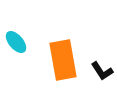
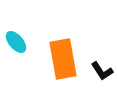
orange rectangle: moved 1 px up
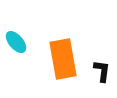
black L-shape: rotated 140 degrees counterclockwise
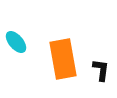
black L-shape: moved 1 px left, 1 px up
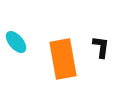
black L-shape: moved 23 px up
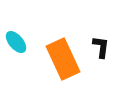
orange rectangle: rotated 15 degrees counterclockwise
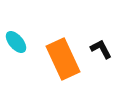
black L-shape: moved 2 px down; rotated 35 degrees counterclockwise
